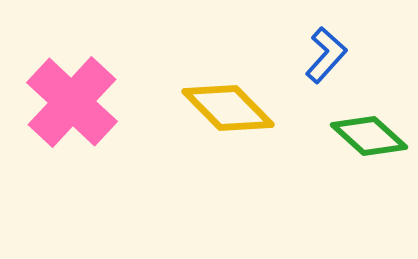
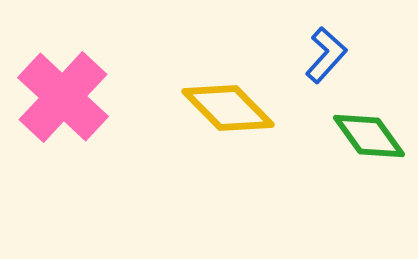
pink cross: moved 9 px left, 5 px up
green diamond: rotated 12 degrees clockwise
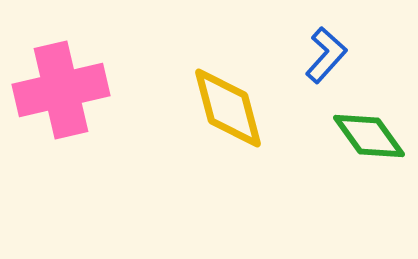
pink cross: moved 2 px left, 7 px up; rotated 34 degrees clockwise
yellow diamond: rotated 30 degrees clockwise
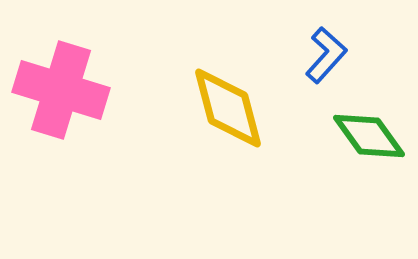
pink cross: rotated 30 degrees clockwise
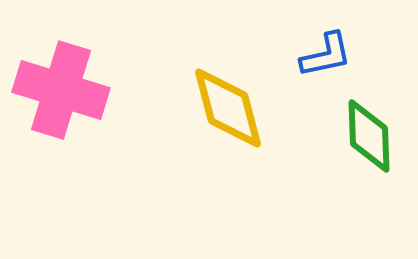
blue L-shape: rotated 36 degrees clockwise
green diamond: rotated 34 degrees clockwise
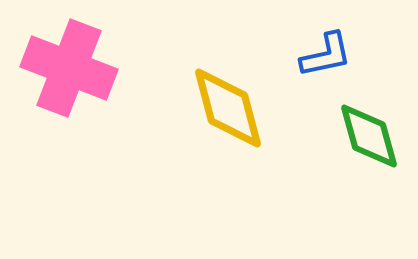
pink cross: moved 8 px right, 22 px up; rotated 4 degrees clockwise
green diamond: rotated 14 degrees counterclockwise
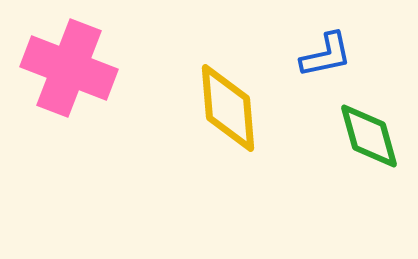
yellow diamond: rotated 10 degrees clockwise
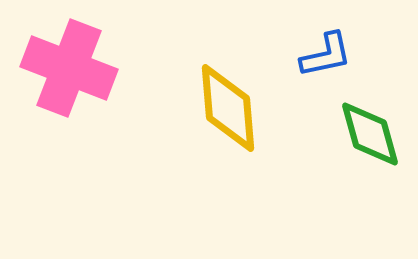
green diamond: moved 1 px right, 2 px up
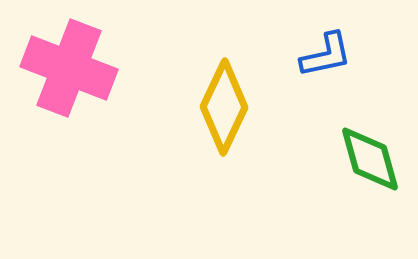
yellow diamond: moved 4 px left, 1 px up; rotated 30 degrees clockwise
green diamond: moved 25 px down
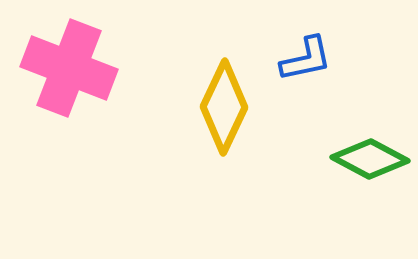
blue L-shape: moved 20 px left, 4 px down
green diamond: rotated 46 degrees counterclockwise
